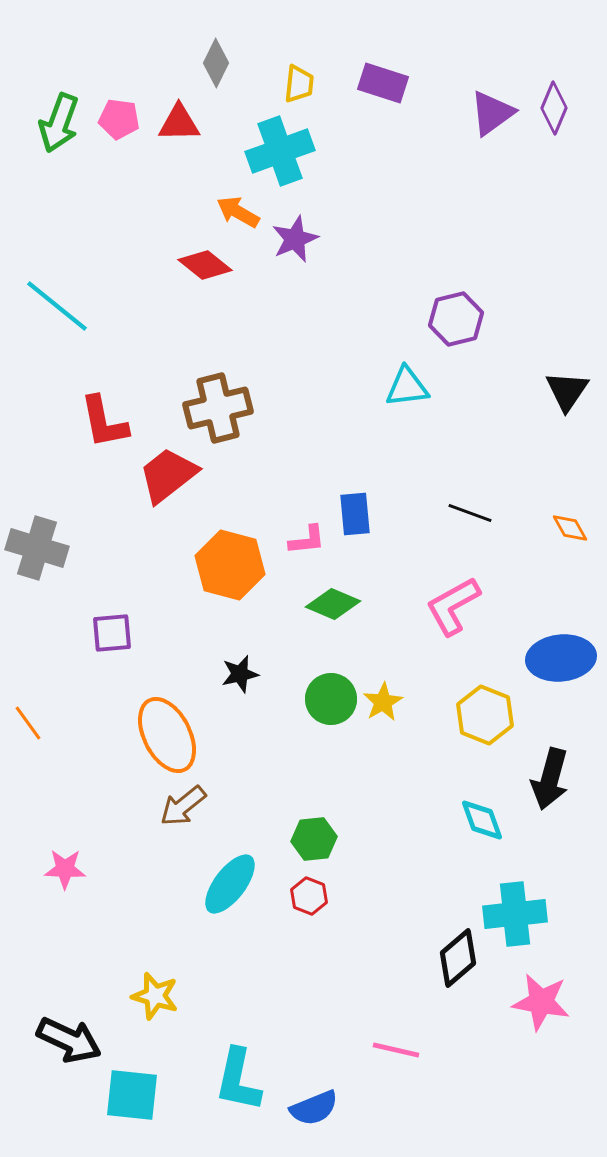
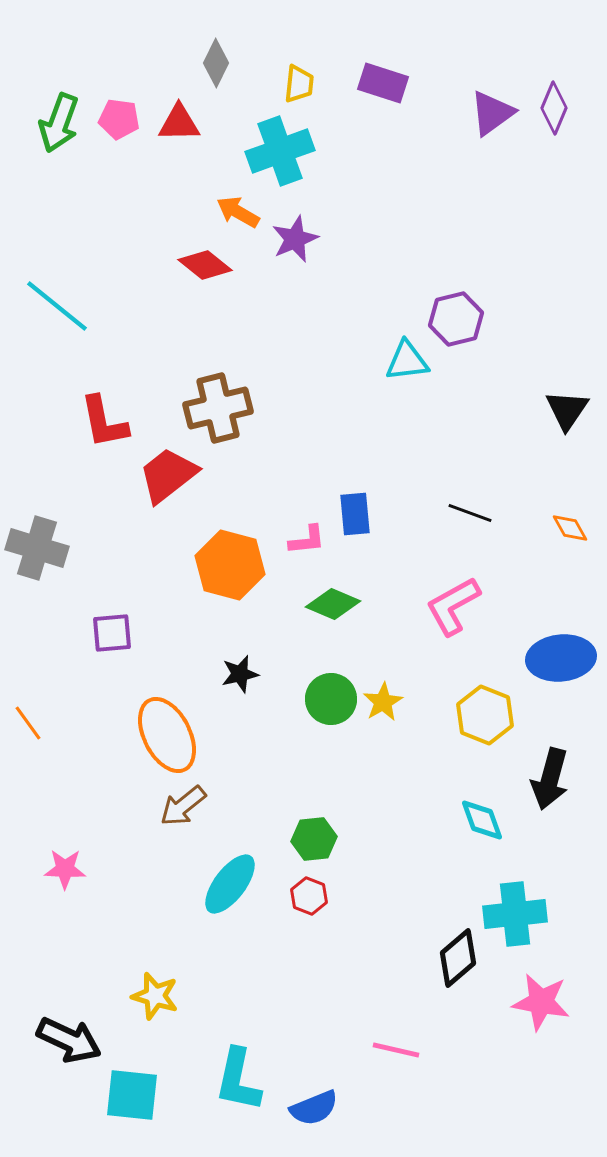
cyan triangle at (407, 387): moved 26 px up
black triangle at (567, 391): moved 19 px down
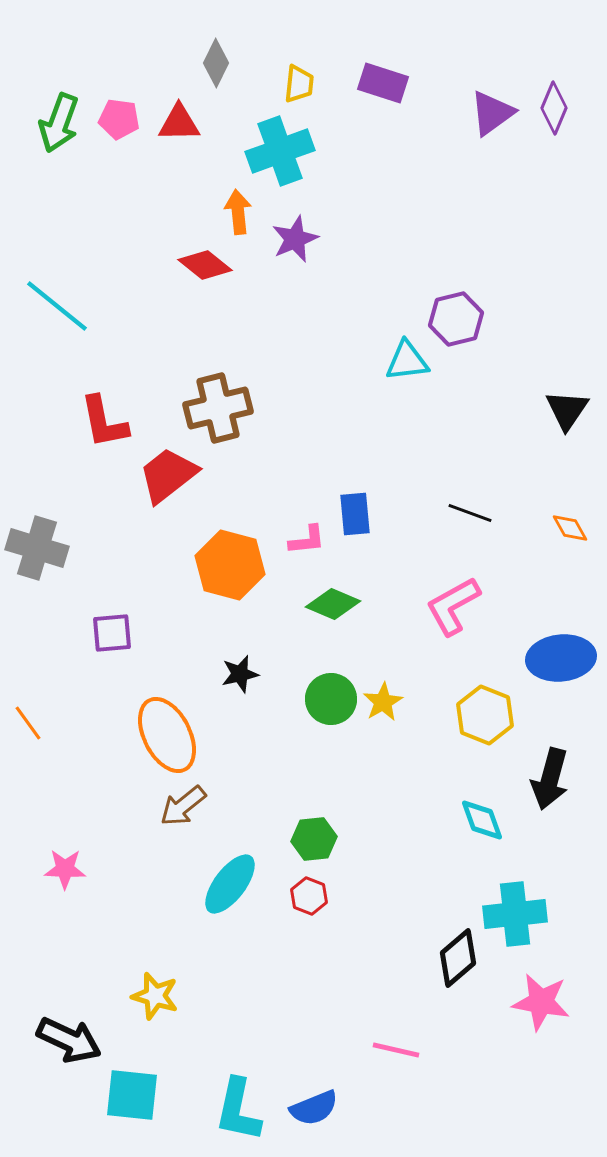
orange arrow at (238, 212): rotated 54 degrees clockwise
cyan L-shape at (238, 1080): moved 30 px down
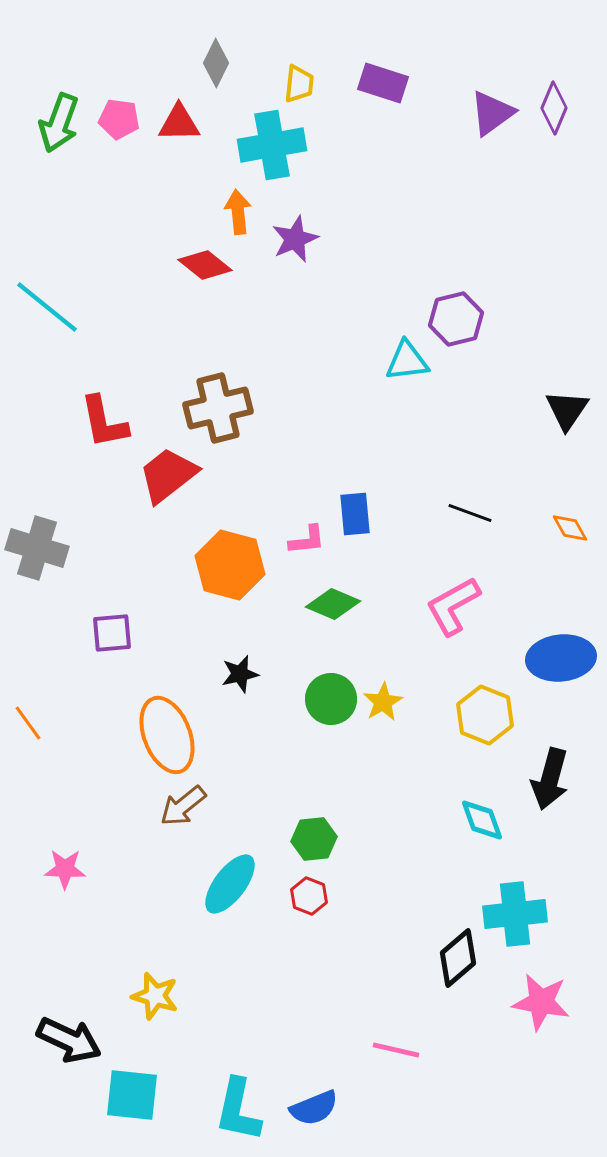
cyan cross at (280, 151): moved 8 px left, 6 px up; rotated 10 degrees clockwise
cyan line at (57, 306): moved 10 px left, 1 px down
orange ellipse at (167, 735): rotated 6 degrees clockwise
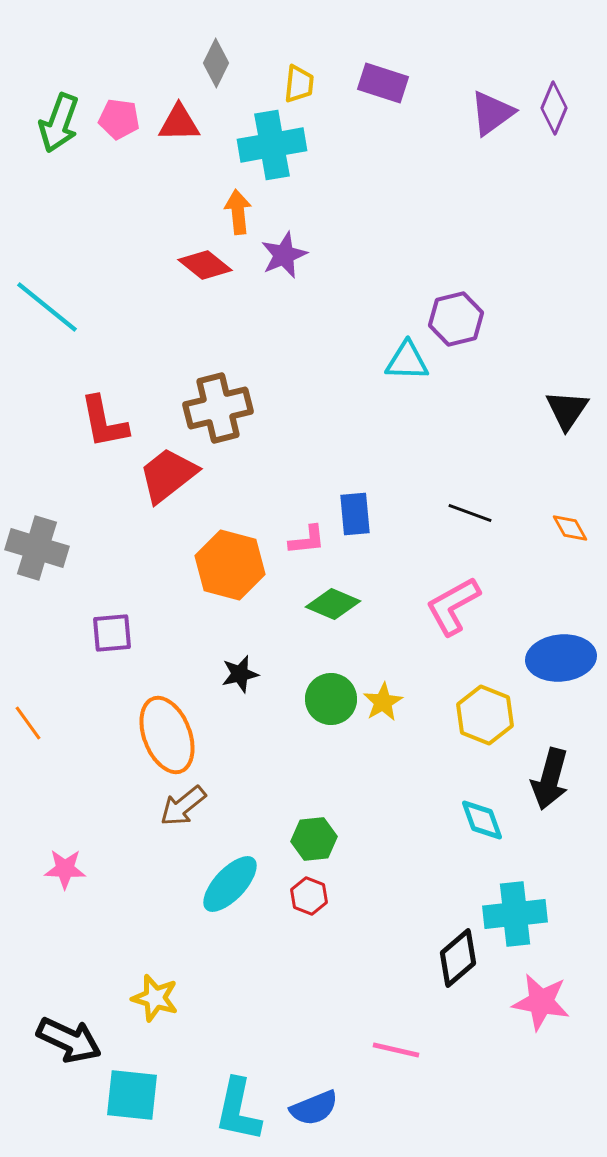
purple star at (295, 239): moved 11 px left, 16 px down
cyan triangle at (407, 361): rotated 9 degrees clockwise
cyan ellipse at (230, 884): rotated 6 degrees clockwise
yellow star at (155, 996): moved 2 px down
